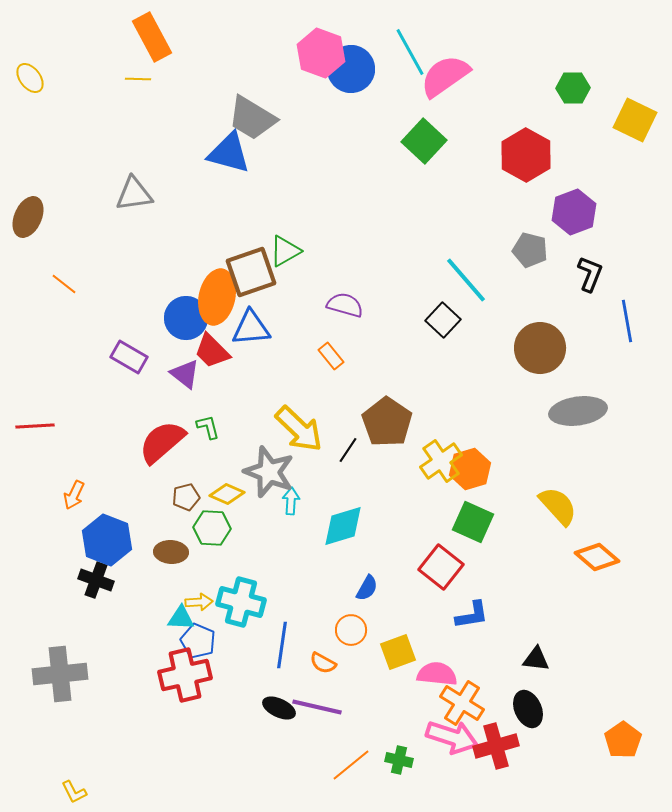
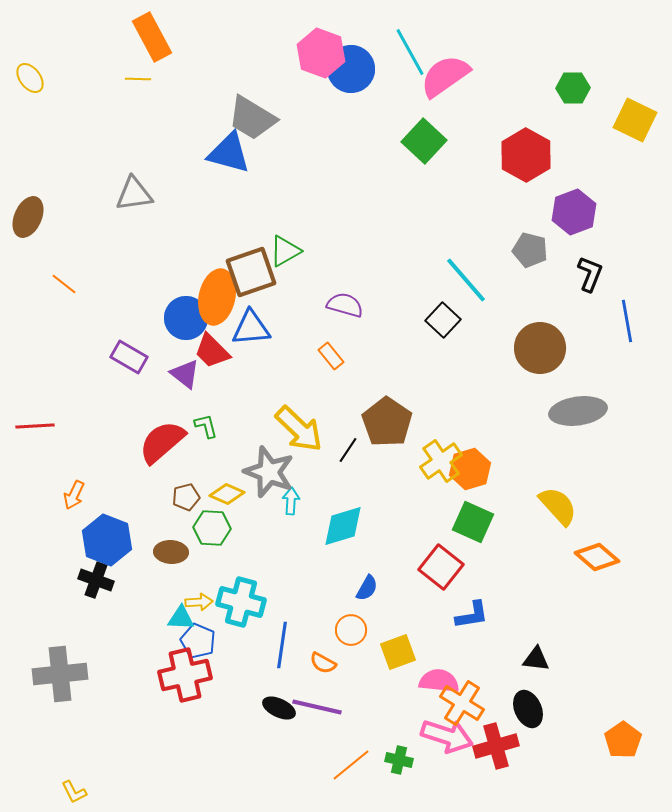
green L-shape at (208, 427): moved 2 px left, 1 px up
pink semicircle at (437, 674): moved 2 px right, 7 px down
pink arrow at (452, 737): moved 5 px left, 1 px up
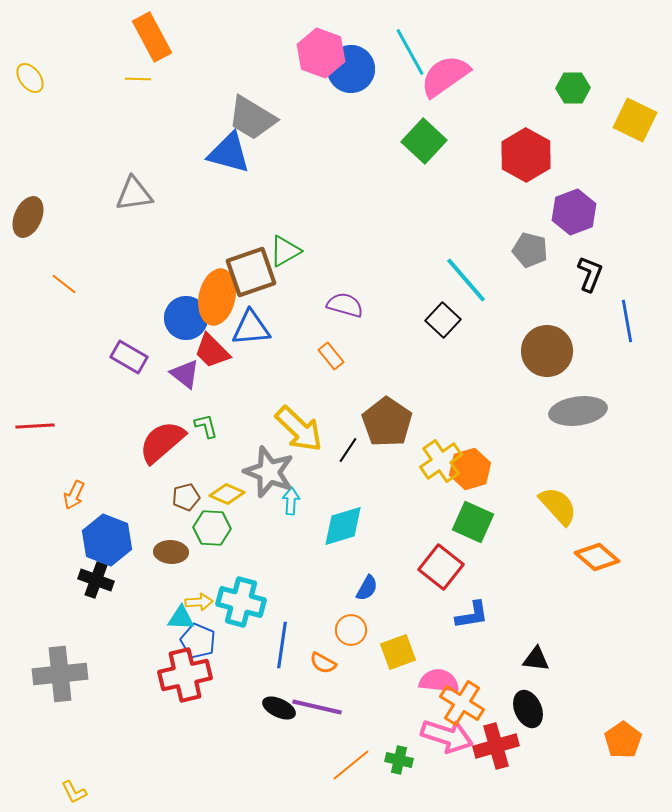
brown circle at (540, 348): moved 7 px right, 3 px down
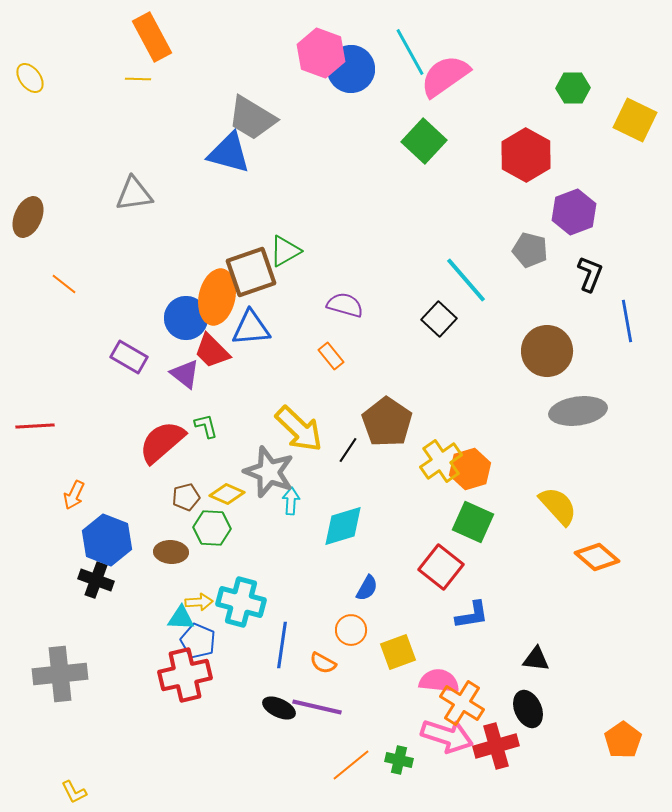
black square at (443, 320): moved 4 px left, 1 px up
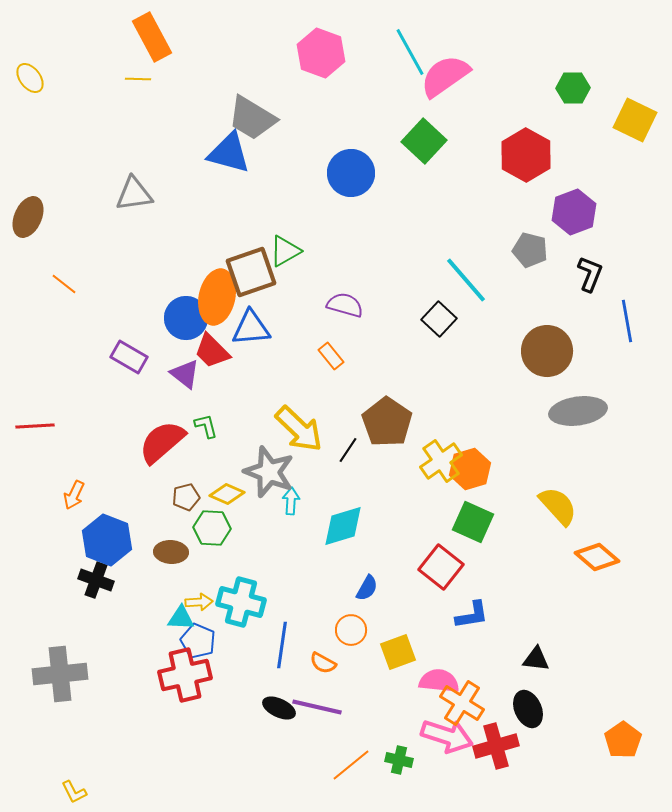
blue circle at (351, 69): moved 104 px down
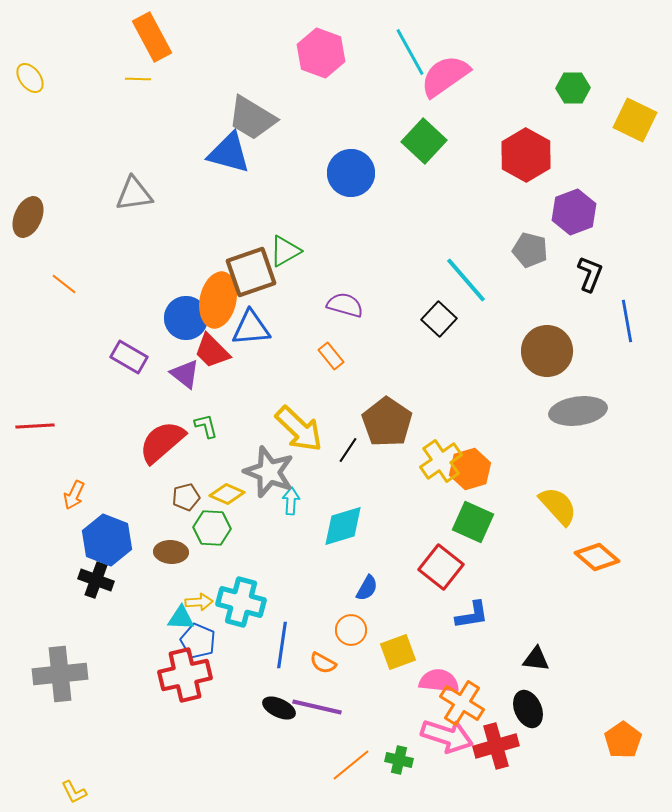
orange ellipse at (217, 297): moved 1 px right, 3 px down
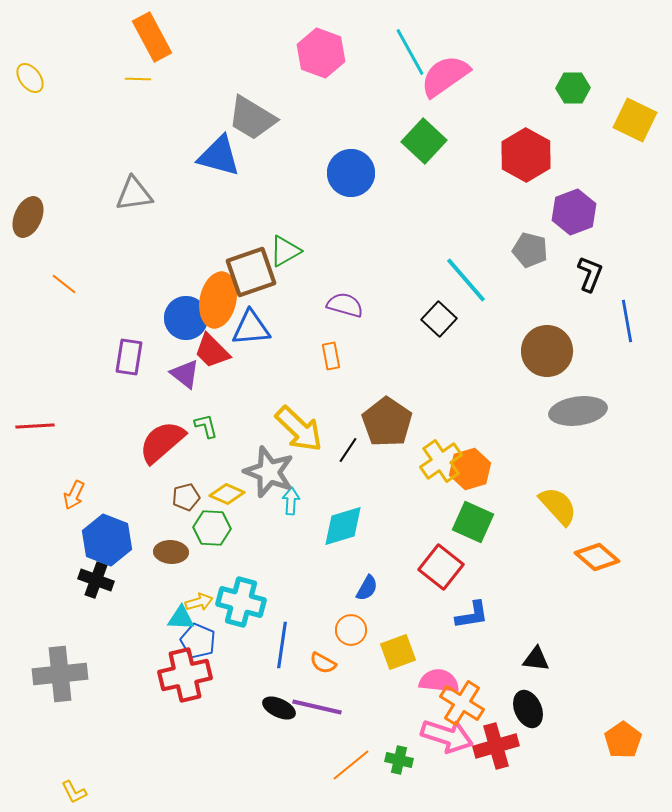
blue triangle at (229, 153): moved 10 px left, 3 px down
orange rectangle at (331, 356): rotated 28 degrees clockwise
purple rectangle at (129, 357): rotated 69 degrees clockwise
yellow arrow at (199, 602): rotated 12 degrees counterclockwise
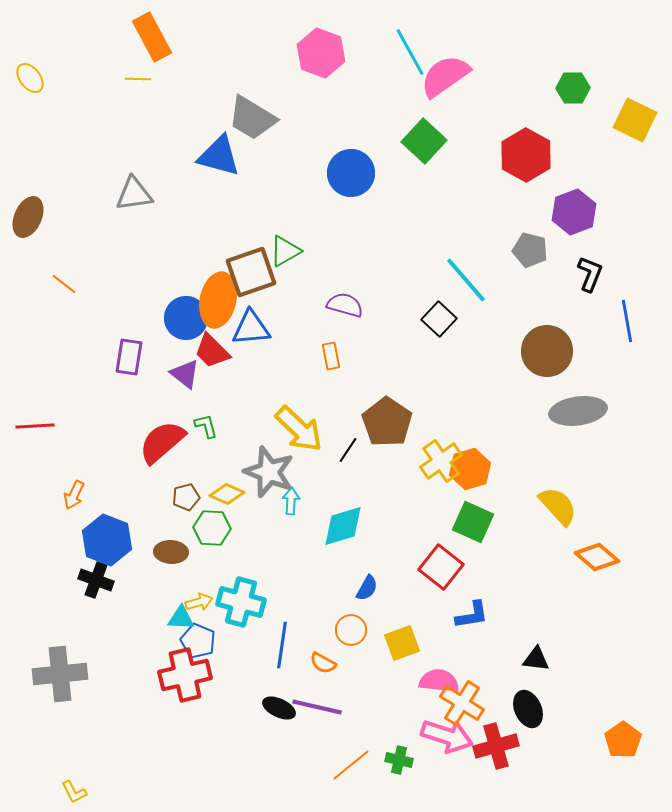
yellow square at (398, 652): moved 4 px right, 9 px up
